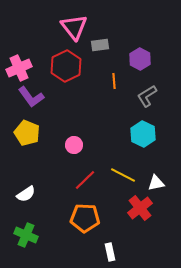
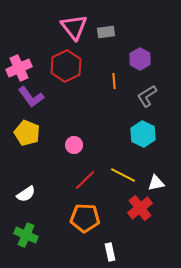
gray rectangle: moved 6 px right, 13 px up
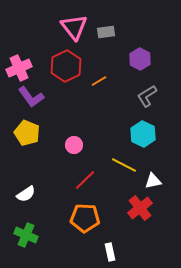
orange line: moved 15 px left; rotated 63 degrees clockwise
yellow line: moved 1 px right, 10 px up
white triangle: moved 3 px left, 2 px up
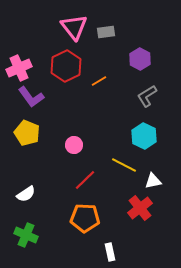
cyan hexagon: moved 1 px right, 2 px down
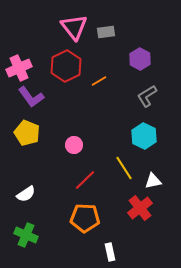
yellow line: moved 3 px down; rotated 30 degrees clockwise
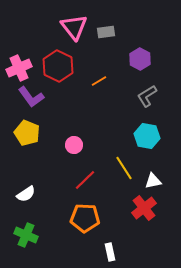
red hexagon: moved 8 px left; rotated 8 degrees counterclockwise
cyan hexagon: moved 3 px right; rotated 15 degrees counterclockwise
red cross: moved 4 px right
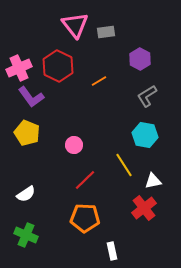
pink triangle: moved 1 px right, 2 px up
cyan hexagon: moved 2 px left, 1 px up
yellow line: moved 3 px up
white rectangle: moved 2 px right, 1 px up
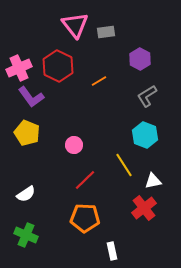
cyan hexagon: rotated 10 degrees clockwise
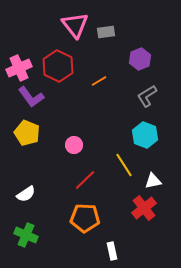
purple hexagon: rotated 10 degrees clockwise
